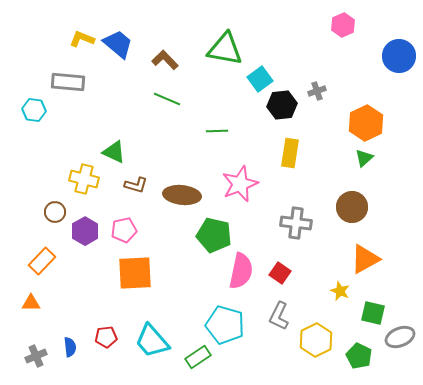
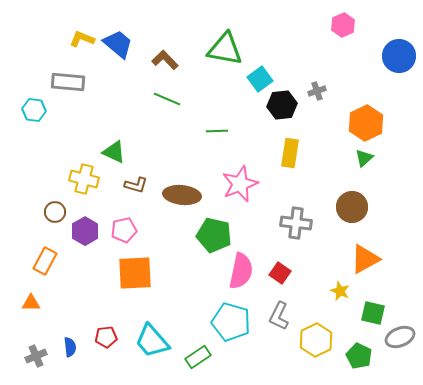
orange rectangle at (42, 261): moved 3 px right; rotated 16 degrees counterclockwise
cyan pentagon at (225, 325): moved 6 px right, 3 px up
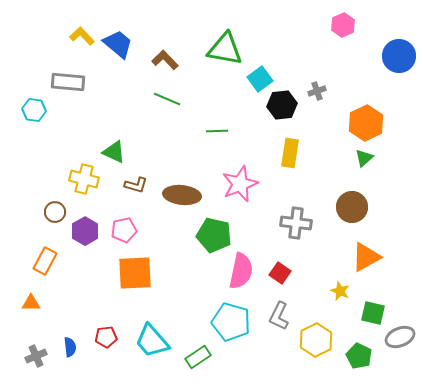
yellow L-shape at (82, 39): moved 3 px up; rotated 25 degrees clockwise
orange triangle at (365, 259): moved 1 px right, 2 px up
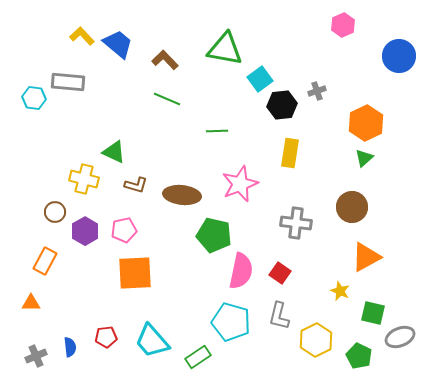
cyan hexagon at (34, 110): moved 12 px up
gray L-shape at (279, 316): rotated 12 degrees counterclockwise
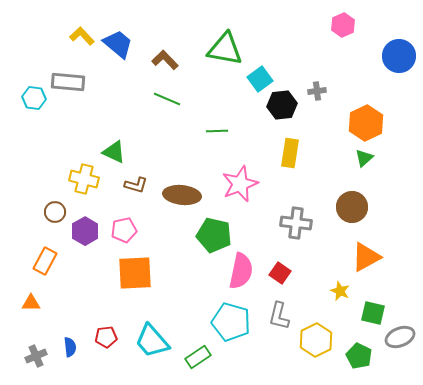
gray cross at (317, 91): rotated 12 degrees clockwise
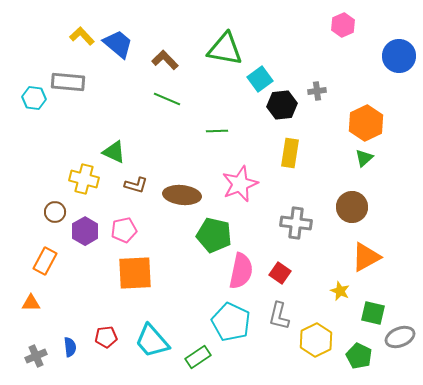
cyan pentagon at (231, 322): rotated 9 degrees clockwise
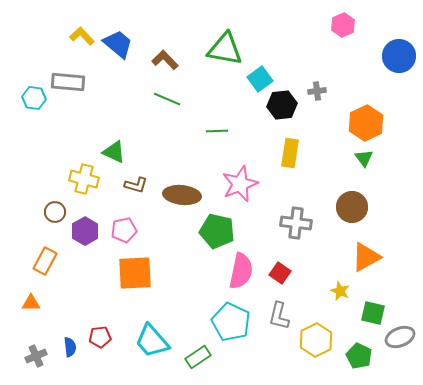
green triangle at (364, 158): rotated 24 degrees counterclockwise
green pentagon at (214, 235): moved 3 px right, 4 px up
red pentagon at (106, 337): moved 6 px left
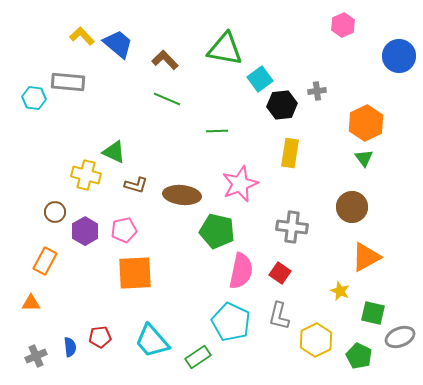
yellow cross at (84, 179): moved 2 px right, 4 px up
gray cross at (296, 223): moved 4 px left, 4 px down
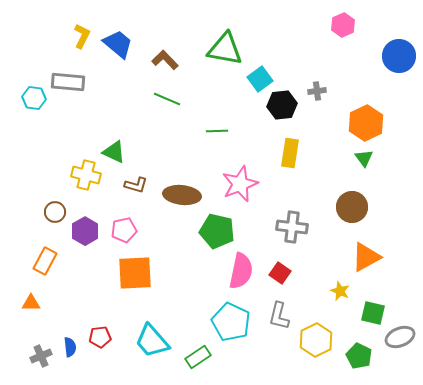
yellow L-shape at (82, 36): rotated 70 degrees clockwise
gray cross at (36, 356): moved 5 px right
